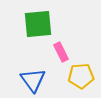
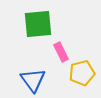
yellow pentagon: moved 1 px right, 3 px up; rotated 10 degrees counterclockwise
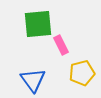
pink rectangle: moved 7 px up
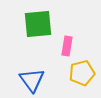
pink rectangle: moved 6 px right, 1 px down; rotated 36 degrees clockwise
blue triangle: moved 1 px left
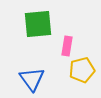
yellow pentagon: moved 3 px up
blue triangle: moved 1 px up
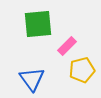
pink rectangle: rotated 36 degrees clockwise
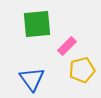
green square: moved 1 px left
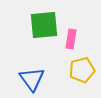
green square: moved 7 px right, 1 px down
pink rectangle: moved 4 px right, 7 px up; rotated 36 degrees counterclockwise
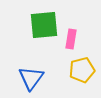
blue triangle: moved 1 px left, 1 px up; rotated 12 degrees clockwise
